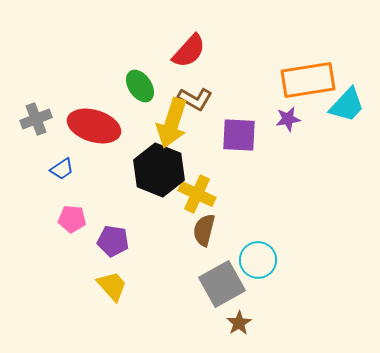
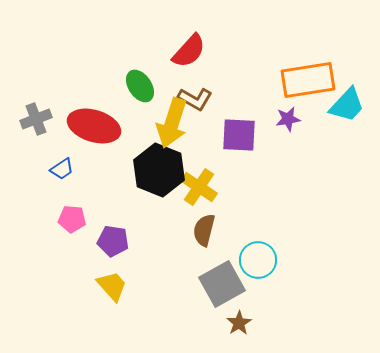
yellow cross: moved 2 px right, 7 px up; rotated 9 degrees clockwise
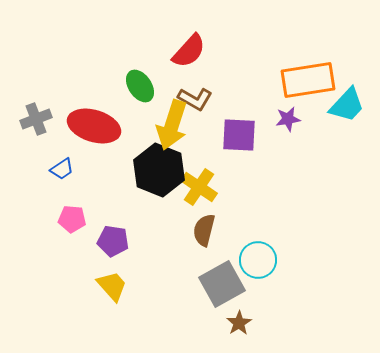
yellow arrow: moved 2 px down
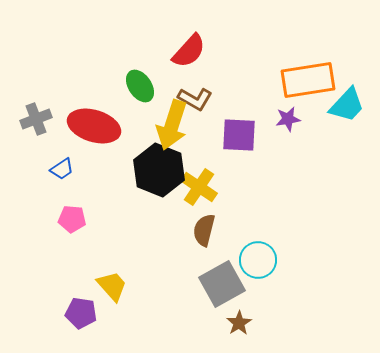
purple pentagon: moved 32 px left, 72 px down
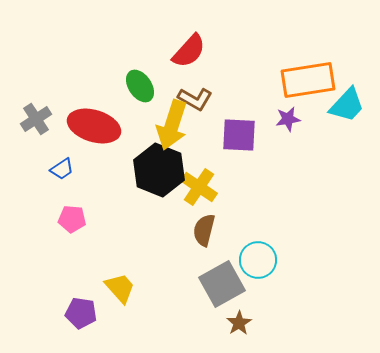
gray cross: rotated 12 degrees counterclockwise
yellow trapezoid: moved 8 px right, 2 px down
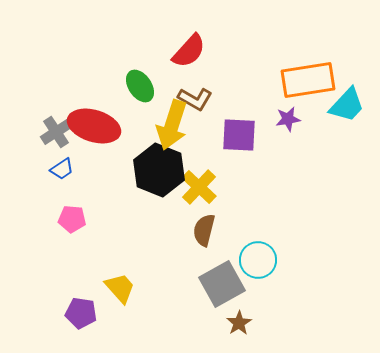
gray cross: moved 20 px right, 13 px down
yellow cross: rotated 9 degrees clockwise
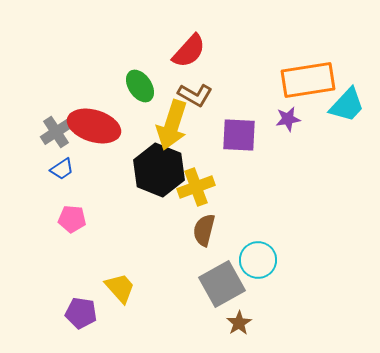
brown L-shape: moved 4 px up
yellow cross: moved 3 px left; rotated 27 degrees clockwise
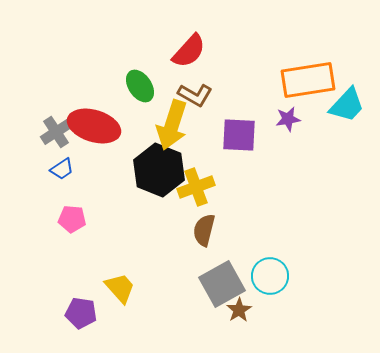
cyan circle: moved 12 px right, 16 px down
brown star: moved 13 px up
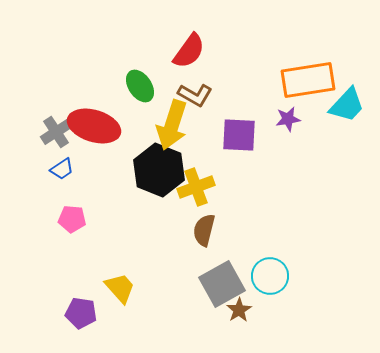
red semicircle: rotated 6 degrees counterclockwise
